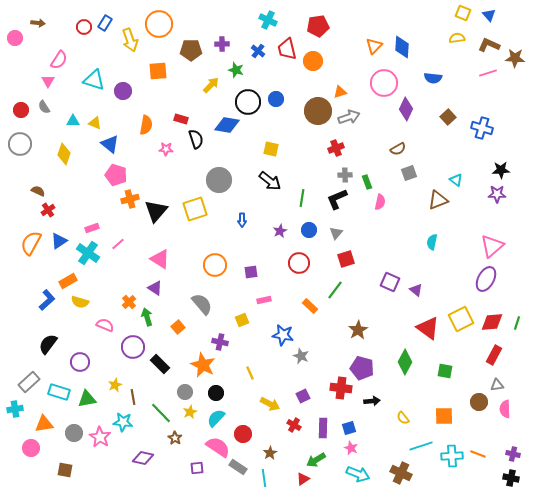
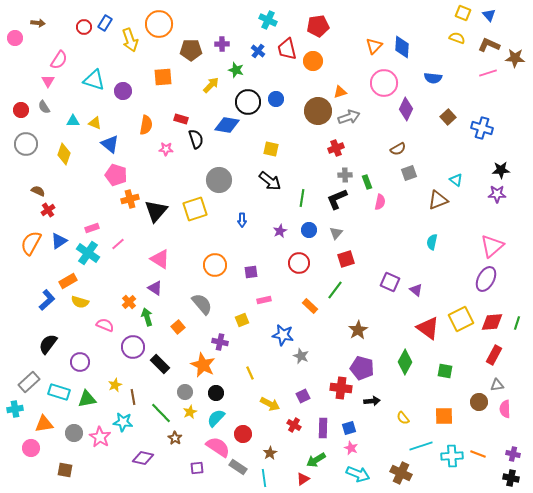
yellow semicircle at (457, 38): rotated 28 degrees clockwise
orange square at (158, 71): moved 5 px right, 6 px down
gray circle at (20, 144): moved 6 px right
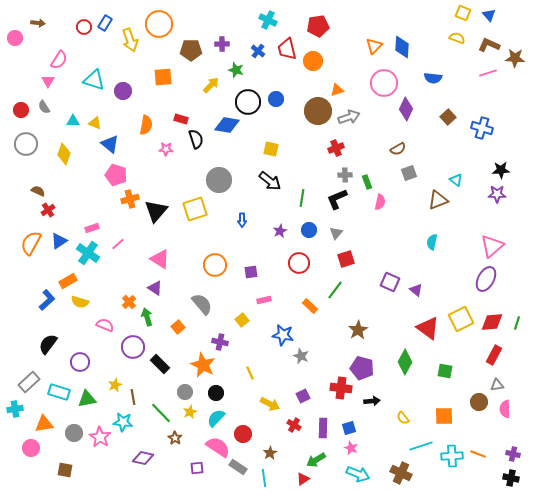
orange triangle at (340, 92): moved 3 px left, 2 px up
yellow square at (242, 320): rotated 16 degrees counterclockwise
